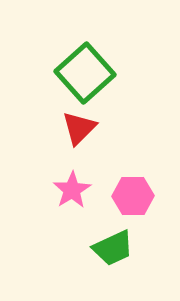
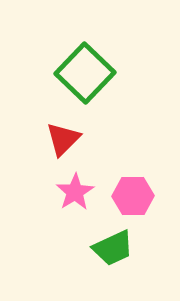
green square: rotated 4 degrees counterclockwise
red triangle: moved 16 px left, 11 px down
pink star: moved 3 px right, 2 px down
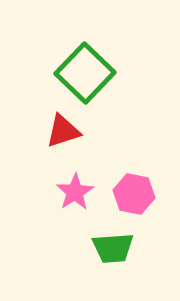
red triangle: moved 8 px up; rotated 27 degrees clockwise
pink hexagon: moved 1 px right, 2 px up; rotated 12 degrees clockwise
green trapezoid: rotated 21 degrees clockwise
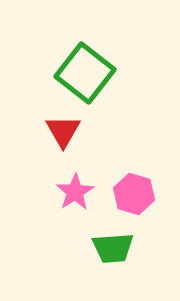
green square: rotated 6 degrees counterclockwise
red triangle: rotated 42 degrees counterclockwise
pink hexagon: rotated 6 degrees clockwise
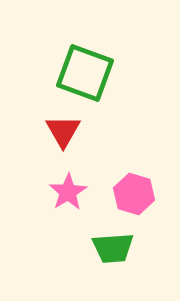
green square: rotated 18 degrees counterclockwise
pink star: moved 7 px left
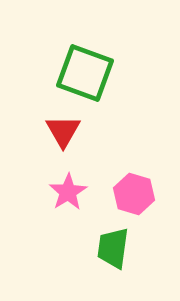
green trapezoid: rotated 102 degrees clockwise
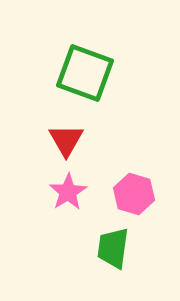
red triangle: moved 3 px right, 9 px down
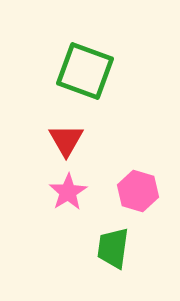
green square: moved 2 px up
pink hexagon: moved 4 px right, 3 px up
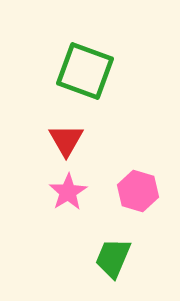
green trapezoid: moved 10 px down; rotated 15 degrees clockwise
